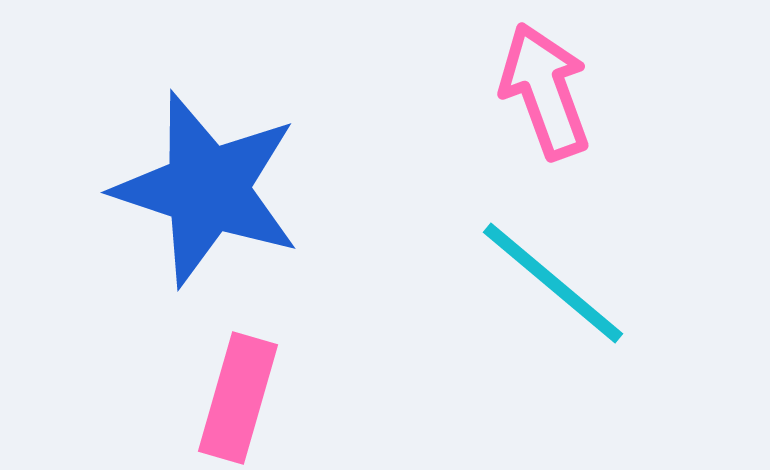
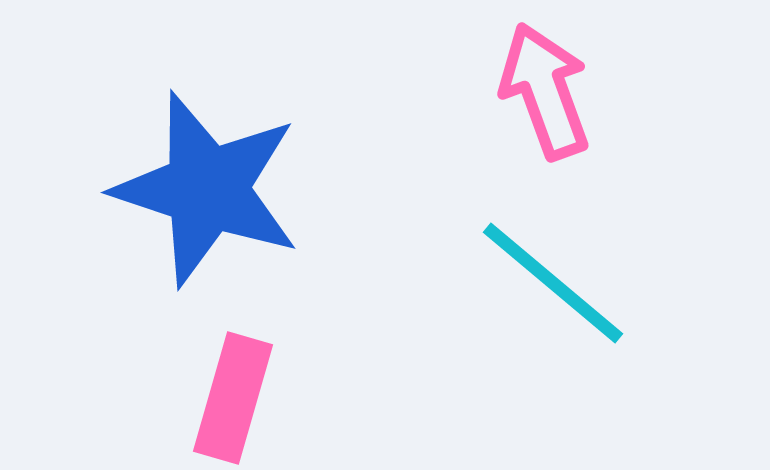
pink rectangle: moved 5 px left
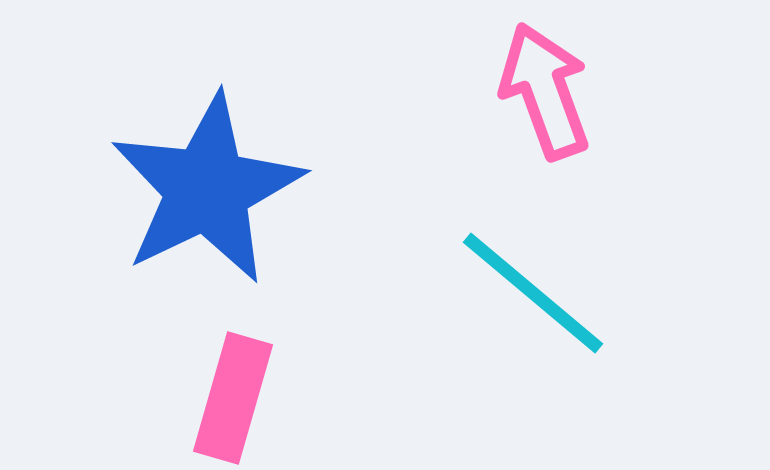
blue star: rotated 28 degrees clockwise
cyan line: moved 20 px left, 10 px down
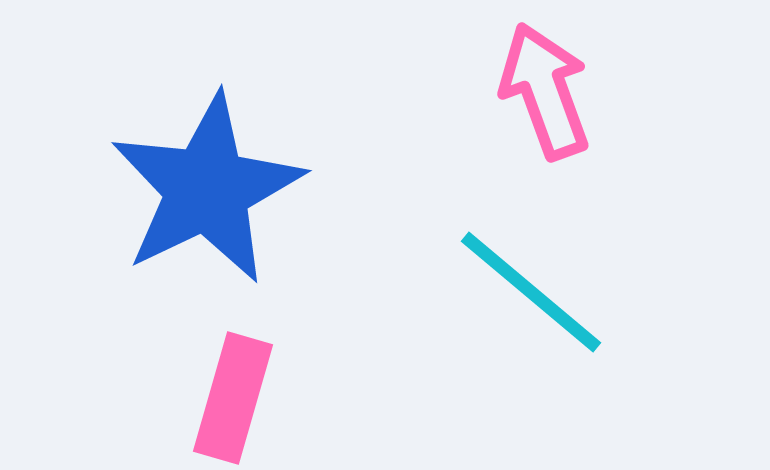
cyan line: moved 2 px left, 1 px up
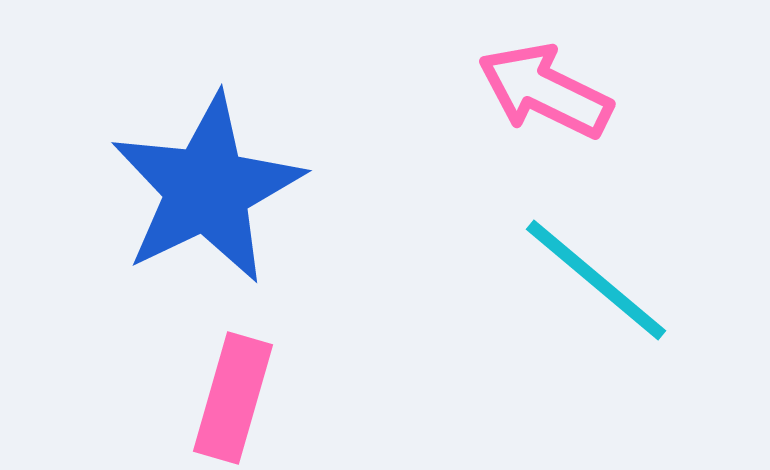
pink arrow: rotated 44 degrees counterclockwise
cyan line: moved 65 px right, 12 px up
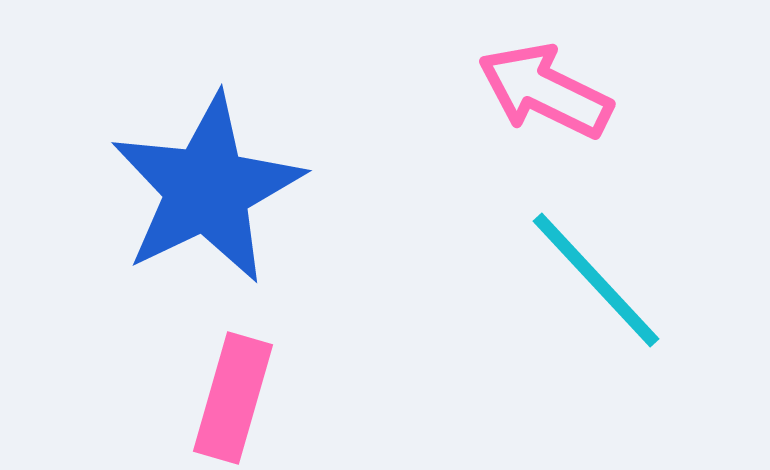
cyan line: rotated 7 degrees clockwise
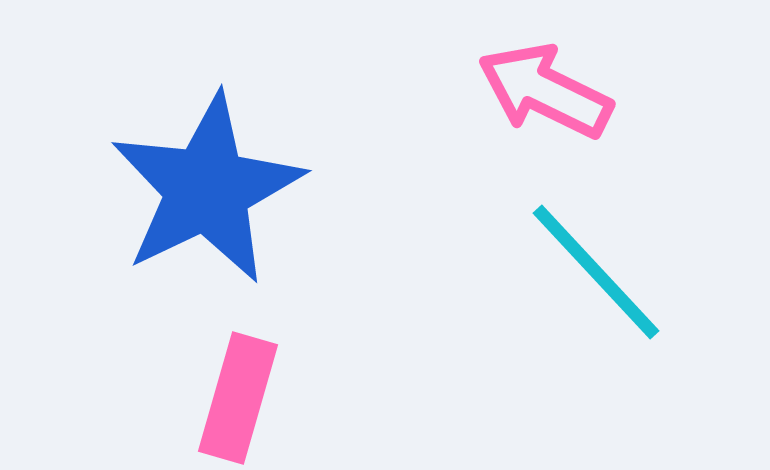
cyan line: moved 8 px up
pink rectangle: moved 5 px right
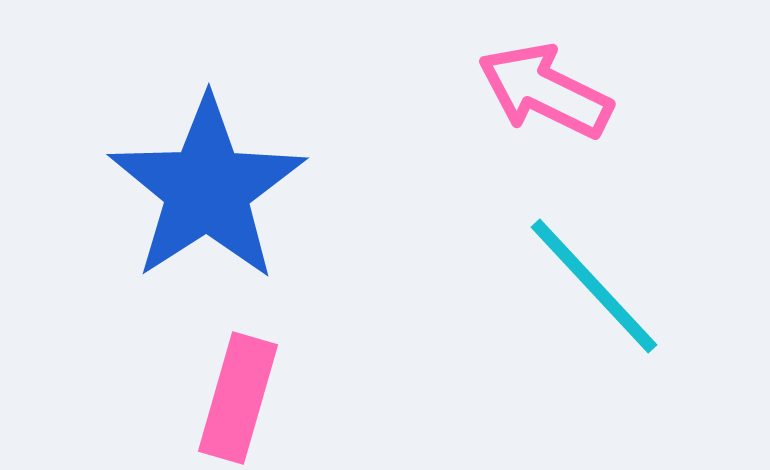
blue star: rotated 7 degrees counterclockwise
cyan line: moved 2 px left, 14 px down
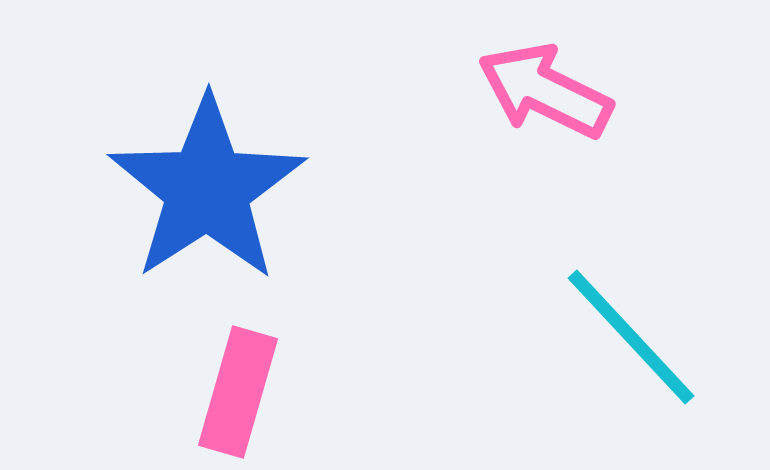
cyan line: moved 37 px right, 51 px down
pink rectangle: moved 6 px up
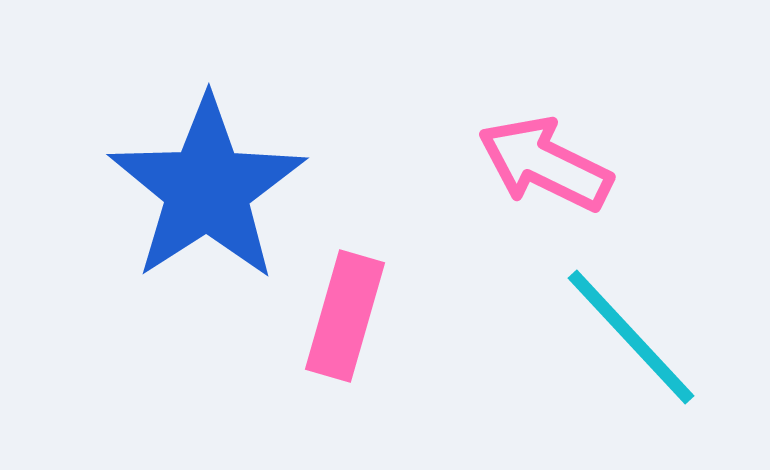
pink arrow: moved 73 px down
pink rectangle: moved 107 px right, 76 px up
